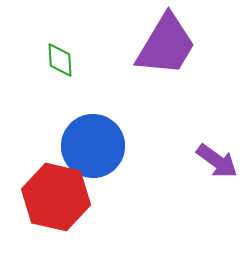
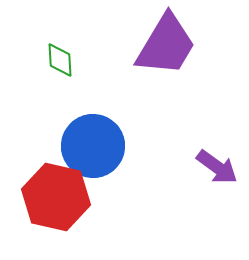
purple arrow: moved 6 px down
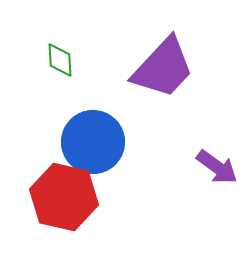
purple trapezoid: moved 3 px left, 23 px down; rotated 12 degrees clockwise
blue circle: moved 4 px up
red hexagon: moved 8 px right
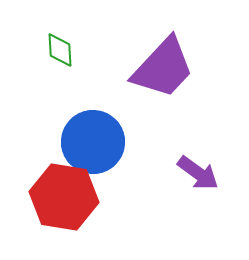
green diamond: moved 10 px up
purple arrow: moved 19 px left, 6 px down
red hexagon: rotated 4 degrees counterclockwise
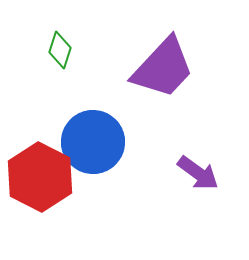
green diamond: rotated 21 degrees clockwise
red hexagon: moved 24 px left, 20 px up; rotated 18 degrees clockwise
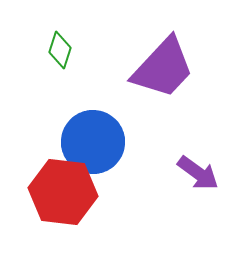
red hexagon: moved 23 px right, 15 px down; rotated 20 degrees counterclockwise
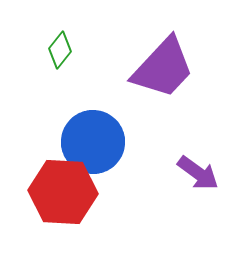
green diamond: rotated 21 degrees clockwise
red hexagon: rotated 4 degrees counterclockwise
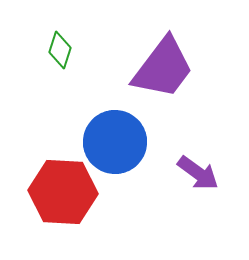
green diamond: rotated 21 degrees counterclockwise
purple trapezoid: rotated 6 degrees counterclockwise
blue circle: moved 22 px right
